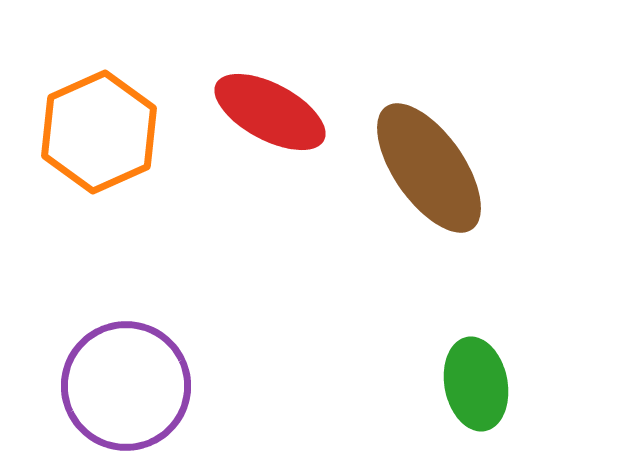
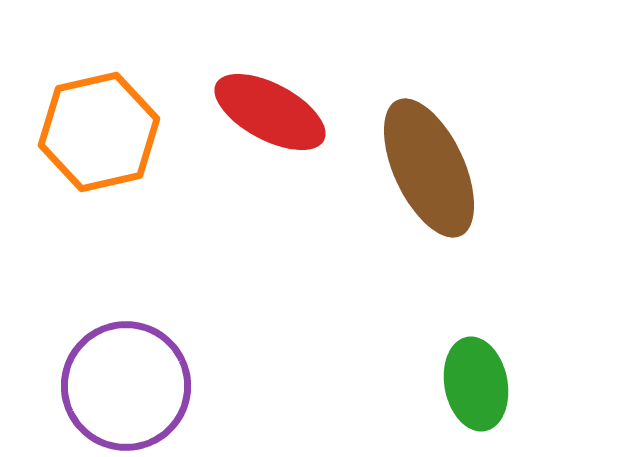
orange hexagon: rotated 11 degrees clockwise
brown ellipse: rotated 10 degrees clockwise
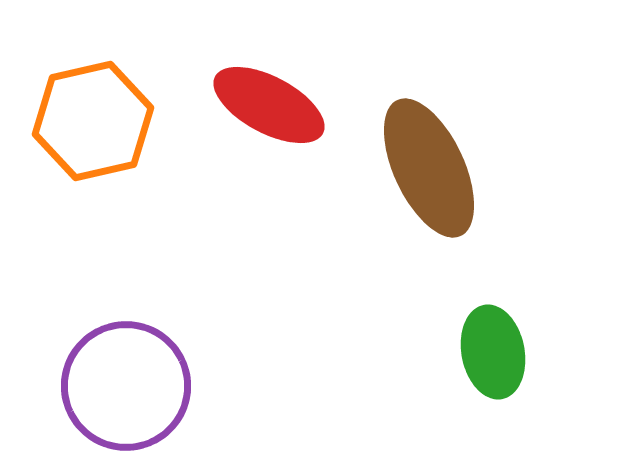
red ellipse: moved 1 px left, 7 px up
orange hexagon: moved 6 px left, 11 px up
green ellipse: moved 17 px right, 32 px up
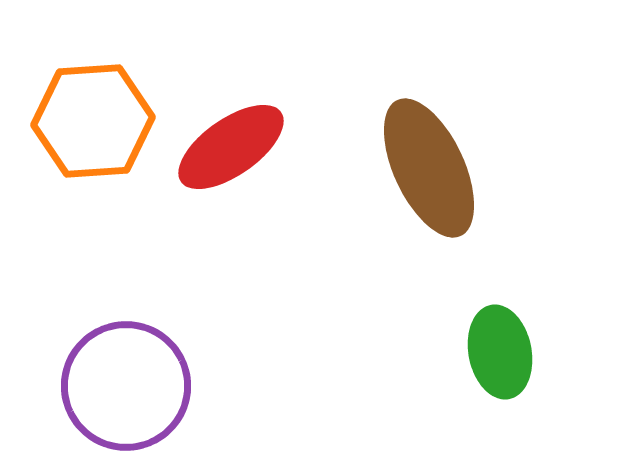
red ellipse: moved 38 px left, 42 px down; rotated 63 degrees counterclockwise
orange hexagon: rotated 9 degrees clockwise
green ellipse: moved 7 px right
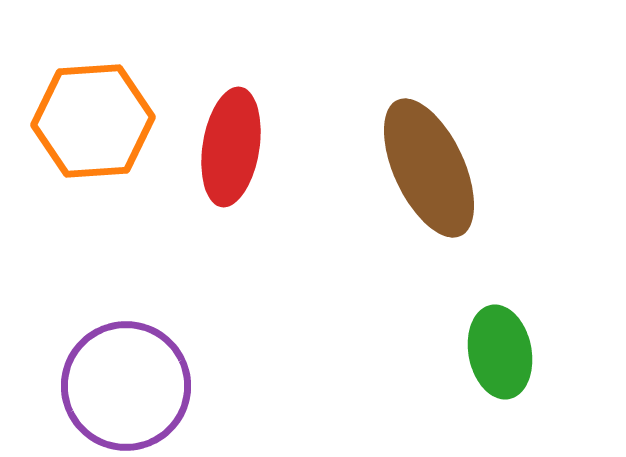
red ellipse: rotated 46 degrees counterclockwise
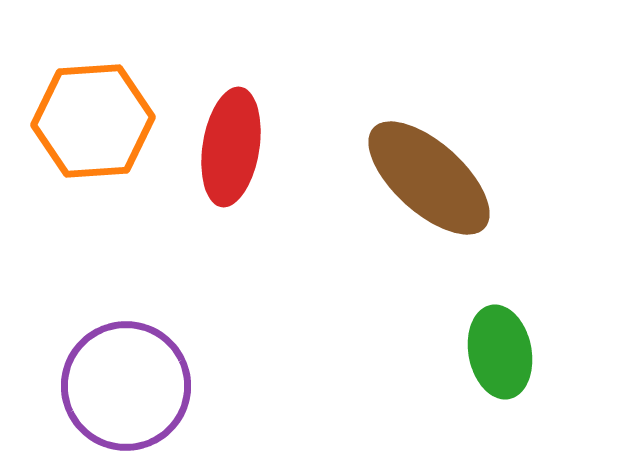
brown ellipse: moved 10 px down; rotated 23 degrees counterclockwise
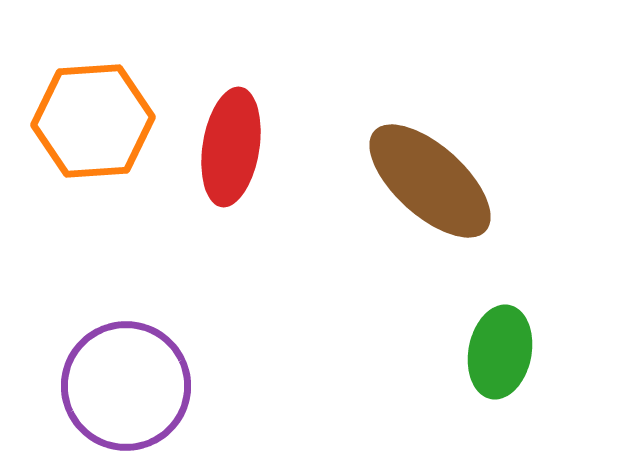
brown ellipse: moved 1 px right, 3 px down
green ellipse: rotated 22 degrees clockwise
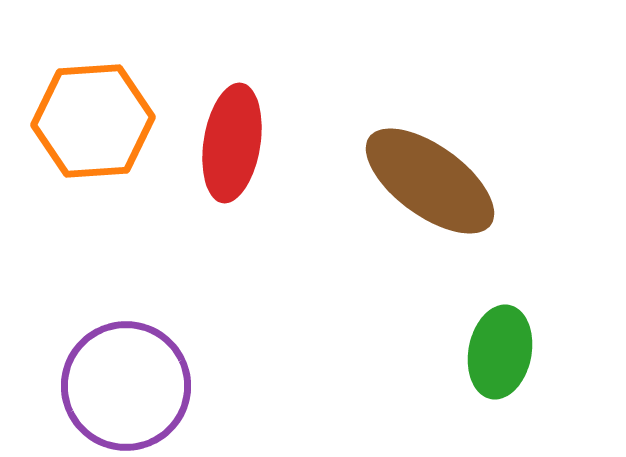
red ellipse: moved 1 px right, 4 px up
brown ellipse: rotated 6 degrees counterclockwise
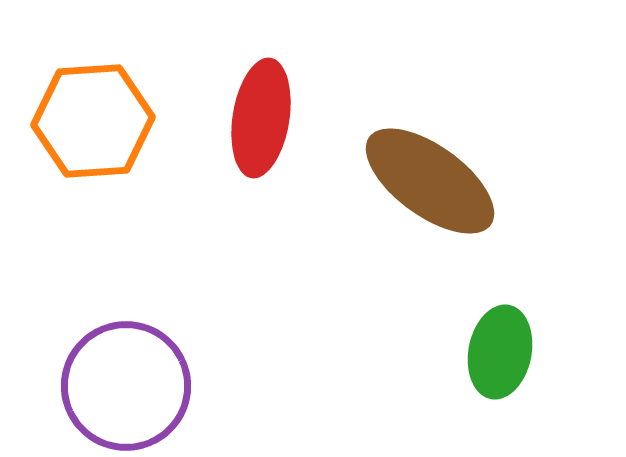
red ellipse: moved 29 px right, 25 px up
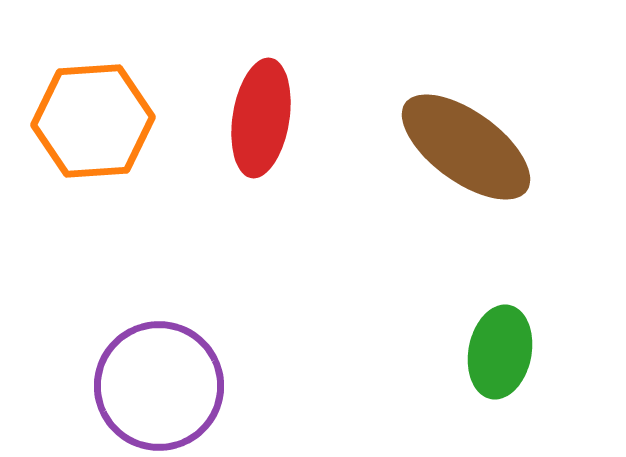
brown ellipse: moved 36 px right, 34 px up
purple circle: moved 33 px right
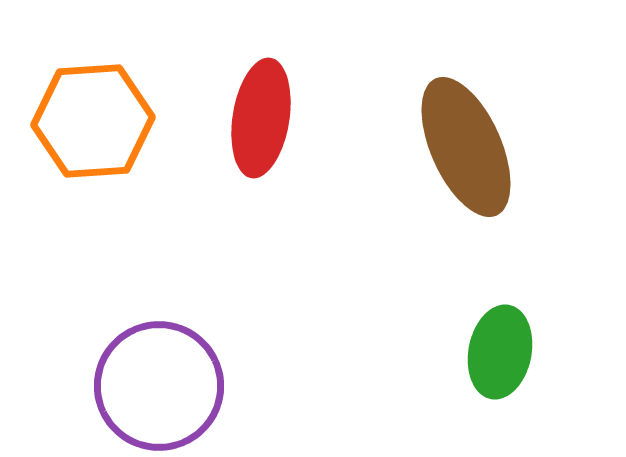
brown ellipse: rotated 30 degrees clockwise
